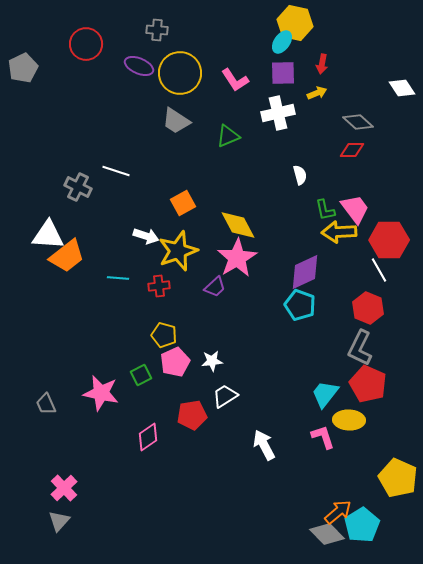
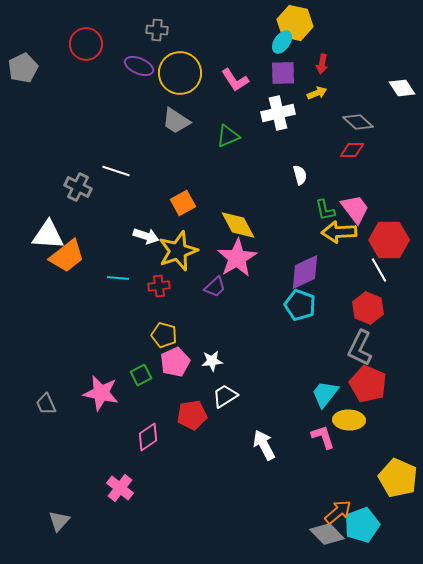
pink cross at (64, 488): moved 56 px right; rotated 8 degrees counterclockwise
cyan pentagon at (362, 525): rotated 12 degrees clockwise
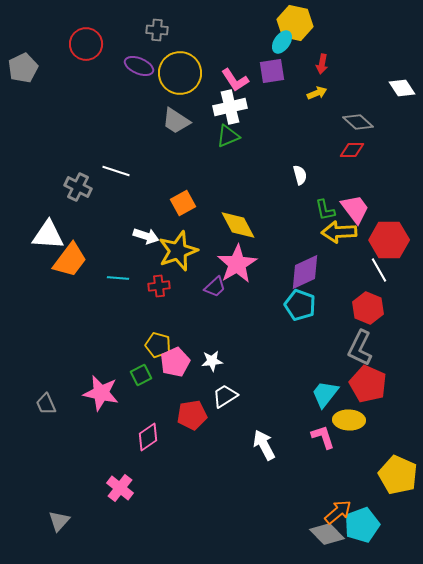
purple square at (283, 73): moved 11 px left, 2 px up; rotated 8 degrees counterclockwise
white cross at (278, 113): moved 48 px left, 6 px up
orange trapezoid at (67, 256): moved 3 px right, 4 px down; rotated 15 degrees counterclockwise
pink star at (237, 258): moved 6 px down
yellow pentagon at (164, 335): moved 6 px left, 10 px down
yellow pentagon at (398, 478): moved 3 px up
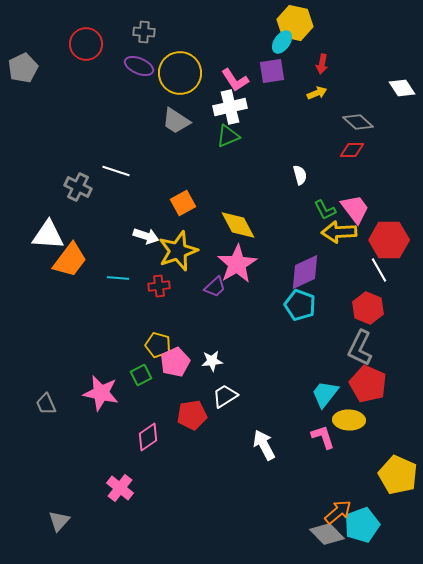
gray cross at (157, 30): moved 13 px left, 2 px down
green L-shape at (325, 210): rotated 15 degrees counterclockwise
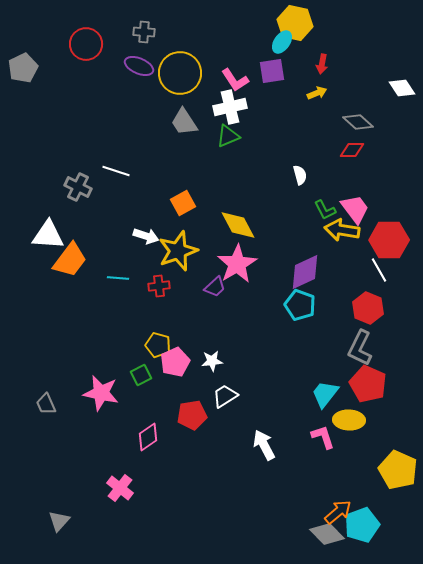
gray trapezoid at (176, 121): moved 8 px right, 1 px down; rotated 24 degrees clockwise
yellow arrow at (339, 232): moved 3 px right, 2 px up; rotated 12 degrees clockwise
yellow pentagon at (398, 475): moved 5 px up
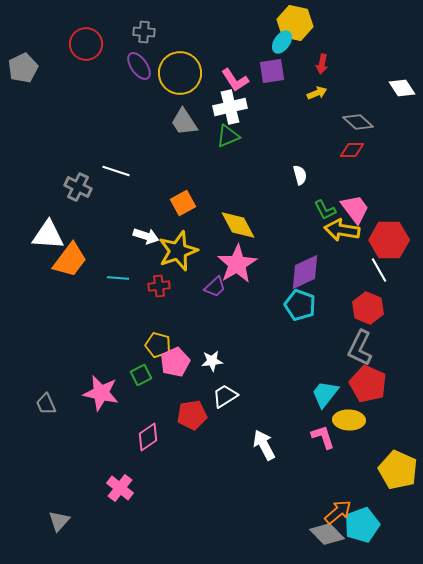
purple ellipse at (139, 66): rotated 32 degrees clockwise
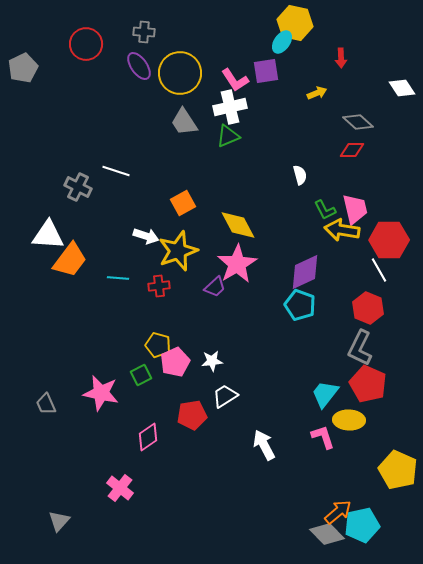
red arrow at (322, 64): moved 19 px right, 6 px up; rotated 12 degrees counterclockwise
purple square at (272, 71): moved 6 px left
pink trapezoid at (355, 209): rotated 24 degrees clockwise
cyan pentagon at (362, 525): rotated 8 degrees clockwise
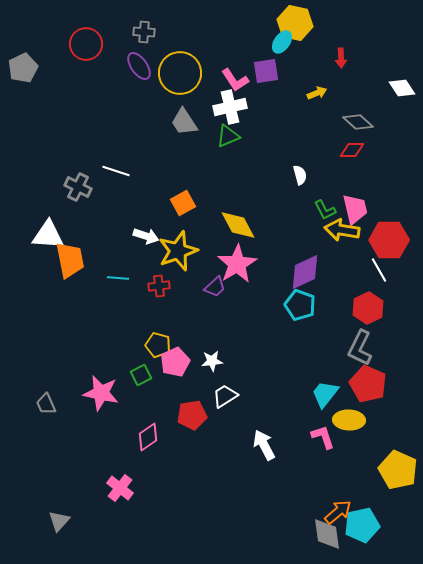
orange trapezoid at (70, 260): rotated 48 degrees counterclockwise
red hexagon at (368, 308): rotated 12 degrees clockwise
gray diamond at (327, 534): rotated 36 degrees clockwise
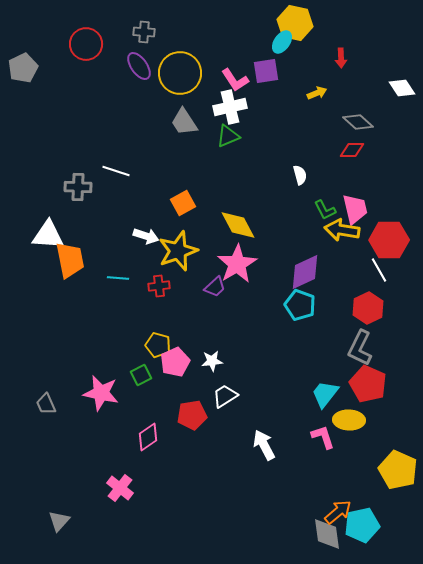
gray cross at (78, 187): rotated 24 degrees counterclockwise
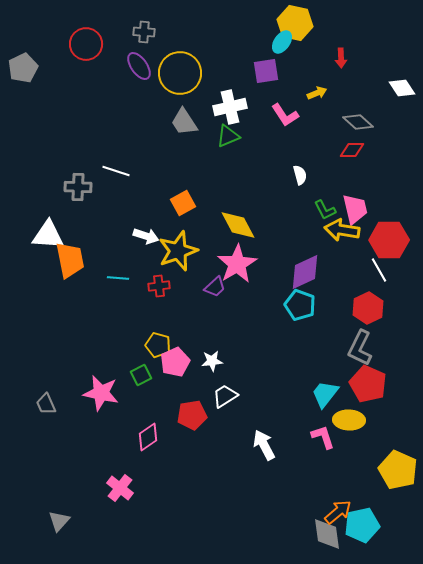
pink L-shape at (235, 80): moved 50 px right, 35 px down
